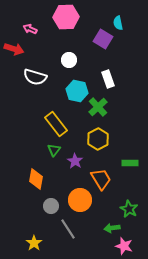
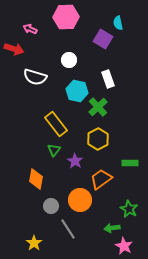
orange trapezoid: rotated 95 degrees counterclockwise
pink star: rotated 12 degrees clockwise
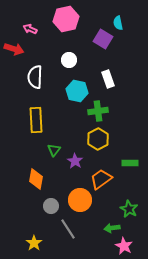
pink hexagon: moved 2 px down; rotated 10 degrees counterclockwise
white semicircle: rotated 75 degrees clockwise
green cross: moved 4 px down; rotated 36 degrees clockwise
yellow rectangle: moved 20 px left, 4 px up; rotated 35 degrees clockwise
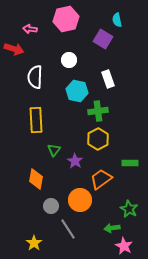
cyan semicircle: moved 1 px left, 3 px up
pink arrow: rotated 16 degrees counterclockwise
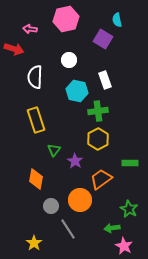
white rectangle: moved 3 px left, 1 px down
yellow rectangle: rotated 15 degrees counterclockwise
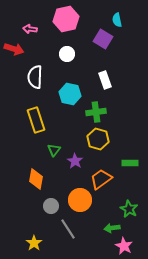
white circle: moved 2 px left, 6 px up
cyan hexagon: moved 7 px left, 3 px down
green cross: moved 2 px left, 1 px down
yellow hexagon: rotated 15 degrees counterclockwise
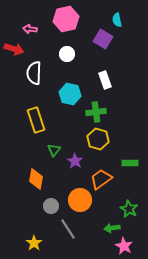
white semicircle: moved 1 px left, 4 px up
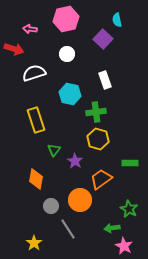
purple square: rotated 12 degrees clockwise
white semicircle: rotated 70 degrees clockwise
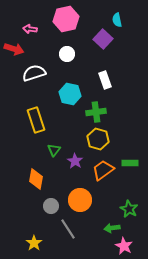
orange trapezoid: moved 2 px right, 9 px up
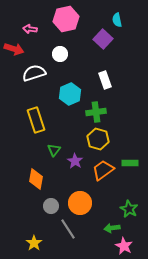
white circle: moved 7 px left
cyan hexagon: rotated 25 degrees clockwise
orange circle: moved 3 px down
